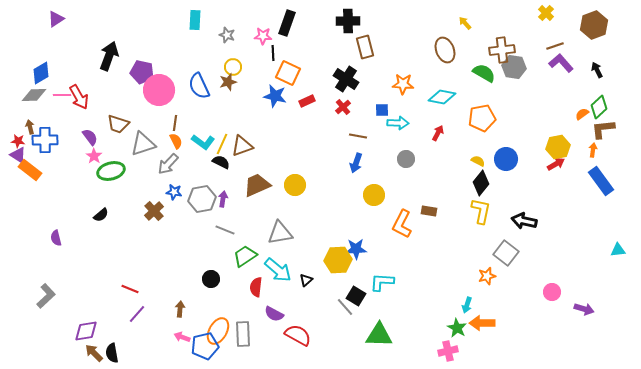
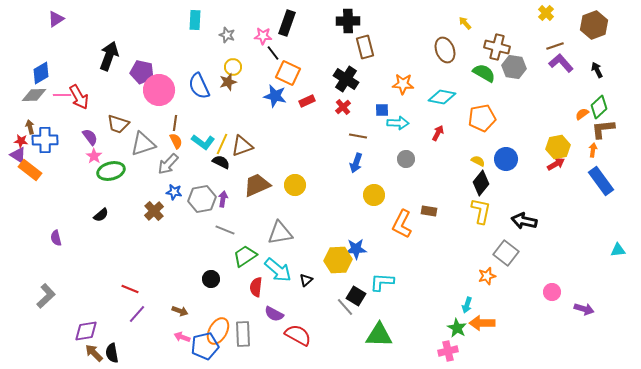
brown cross at (502, 50): moved 5 px left, 3 px up; rotated 20 degrees clockwise
black line at (273, 53): rotated 35 degrees counterclockwise
red star at (18, 141): moved 3 px right
brown arrow at (180, 309): moved 2 px down; rotated 105 degrees clockwise
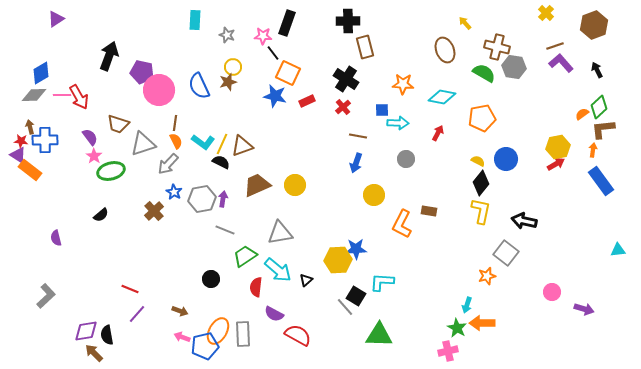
blue star at (174, 192): rotated 21 degrees clockwise
black semicircle at (112, 353): moved 5 px left, 18 px up
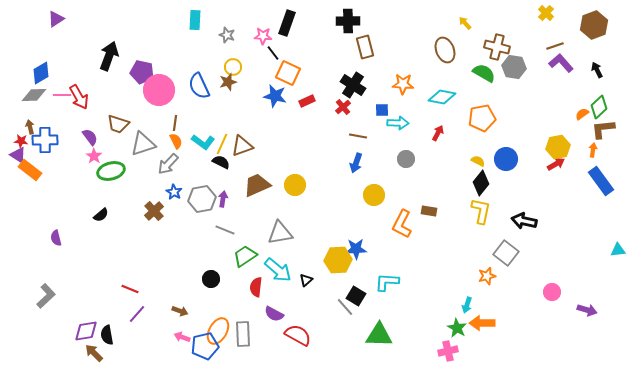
black cross at (346, 79): moved 7 px right, 6 px down
cyan L-shape at (382, 282): moved 5 px right
purple arrow at (584, 309): moved 3 px right, 1 px down
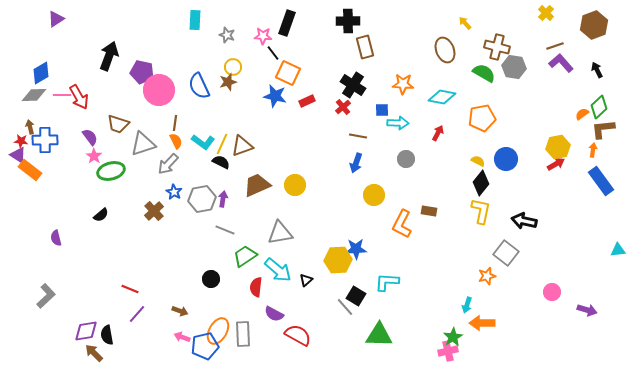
green star at (457, 328): moved 4 px left, 9 px down; rotated 12 degrees clockwise
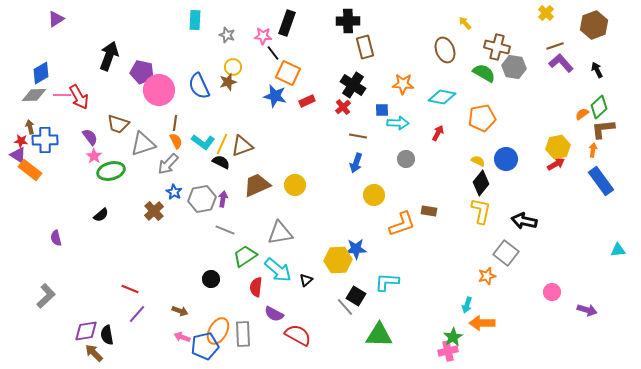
orange L-shape at (402, 224): rotated 136 degrees counterclockwise
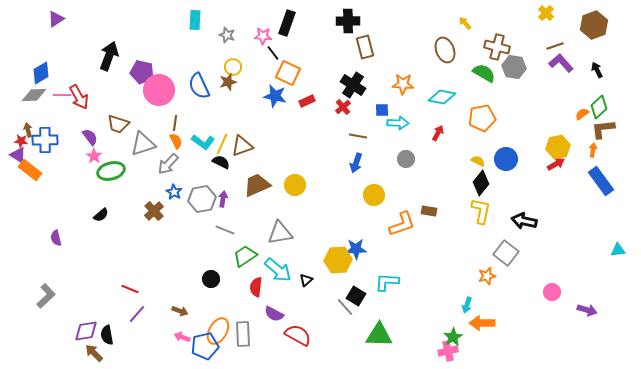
brown arrow at (30, 127): moved 2 px left, 3 px down
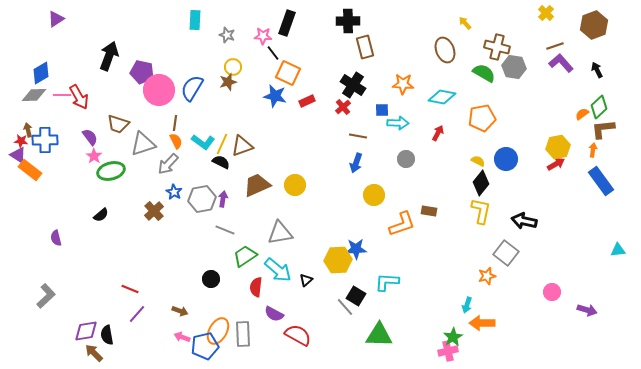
blue semicircle at (199, 86): moved 7 px left, 2 px down; rotated 56 degrees clockwise
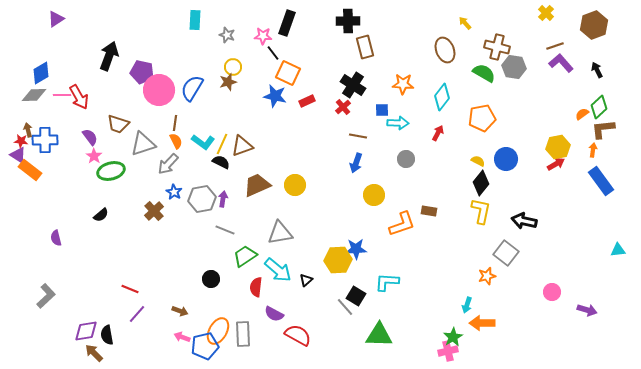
cyan diamond at (442, 97): rotated 64 degrees counterclockwise
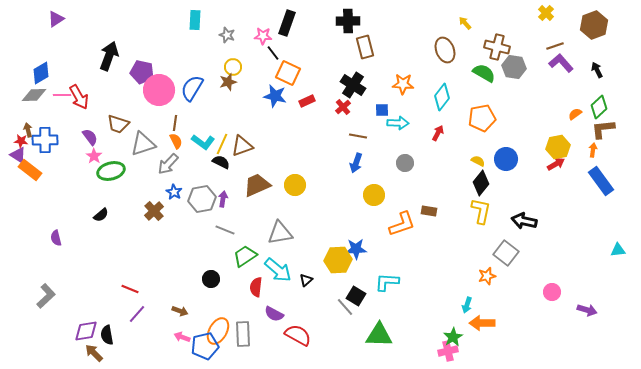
orange semicircle at (582, 114): moved 7 px left
gray circle at (406, 159): moved 1 px left, 4 px down
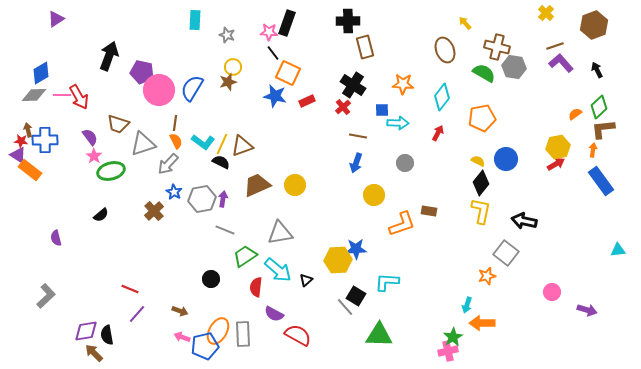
pink star at (263, 36): moved 6 px right, 4 px up
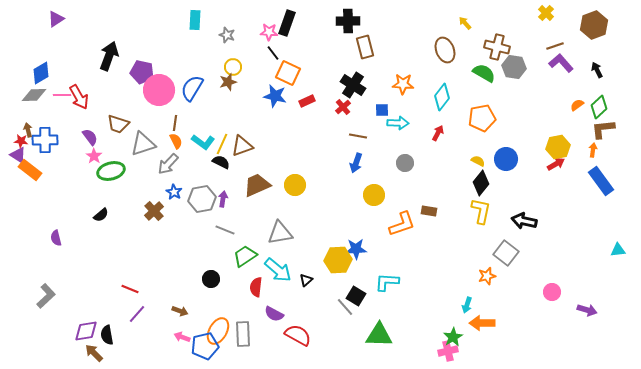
orange semicircle at (575, 114): moved 2 px right, 9 px up
